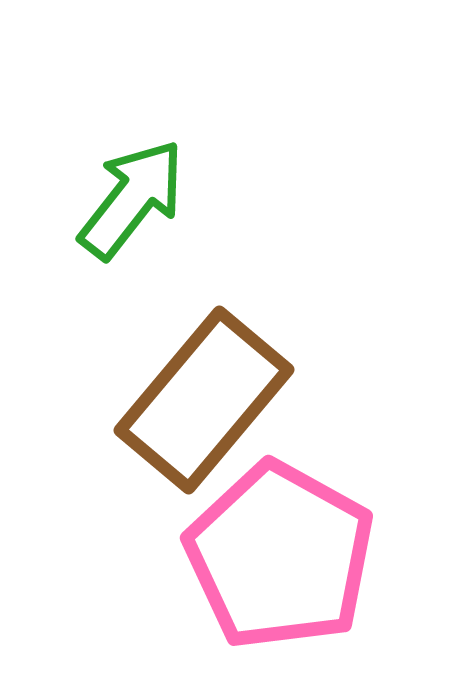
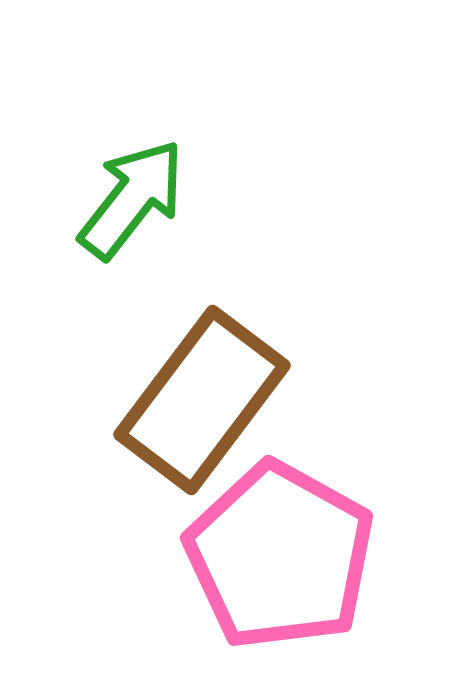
brown rectangle: moved 2 px left; rotated 3 degrees counterclockwise
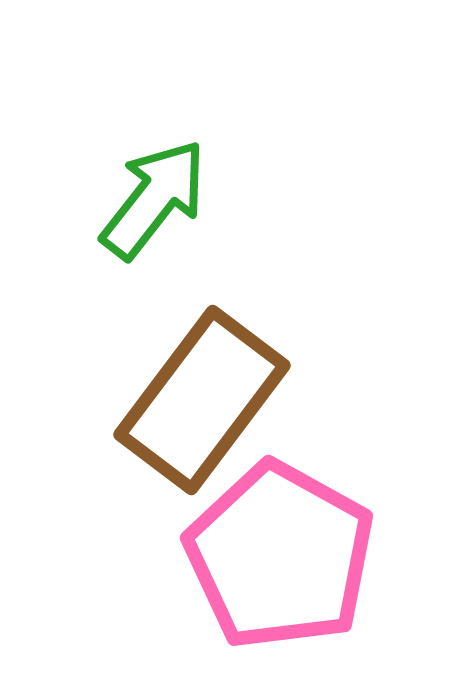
green arrow: moved 22 px right
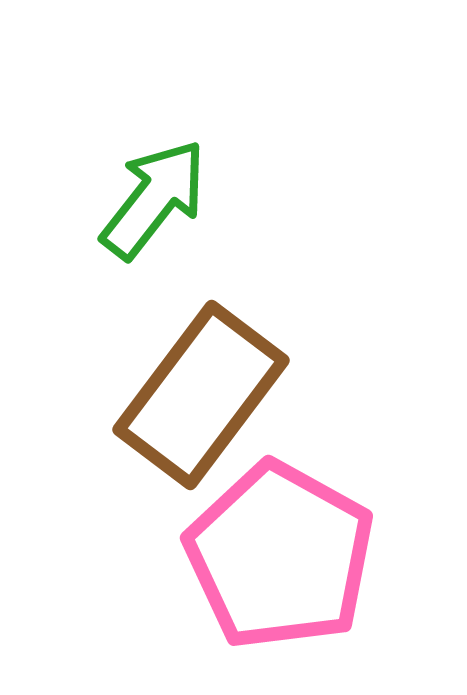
brown rectangle: moved 1 px left, 5 px up
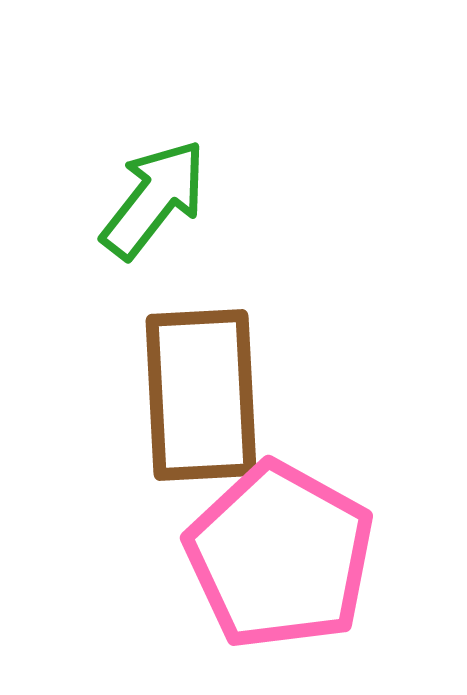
brown rectangle: rotated 40 degrees counterclockwise
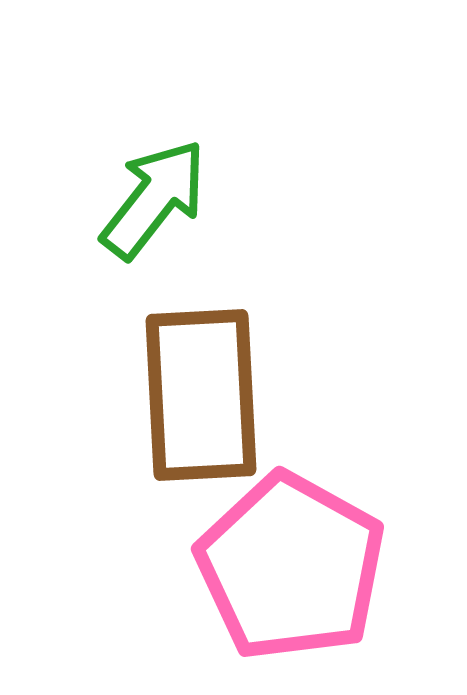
pink pentagon: moved 11 px right, 11 px down
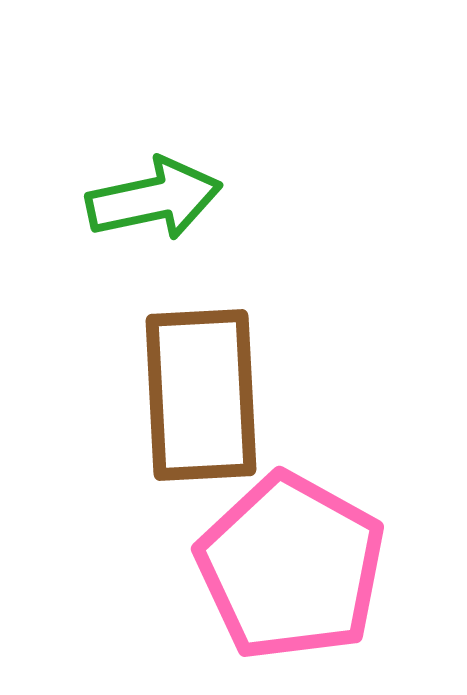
green arrow: rotated 40 degrees clockwise
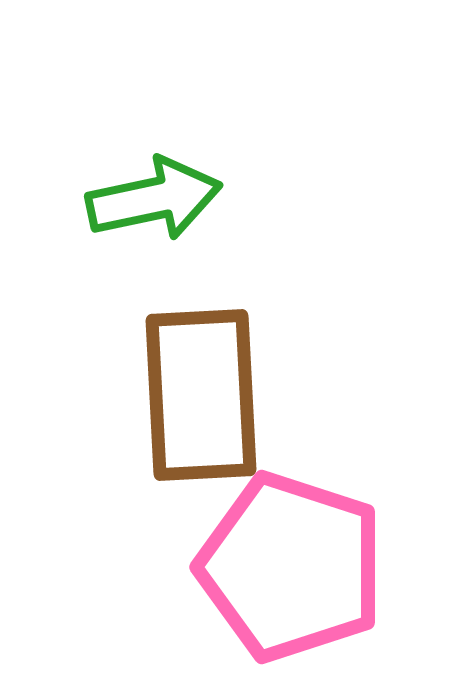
pink pentagon: rotated 11 degrees counterclockwise
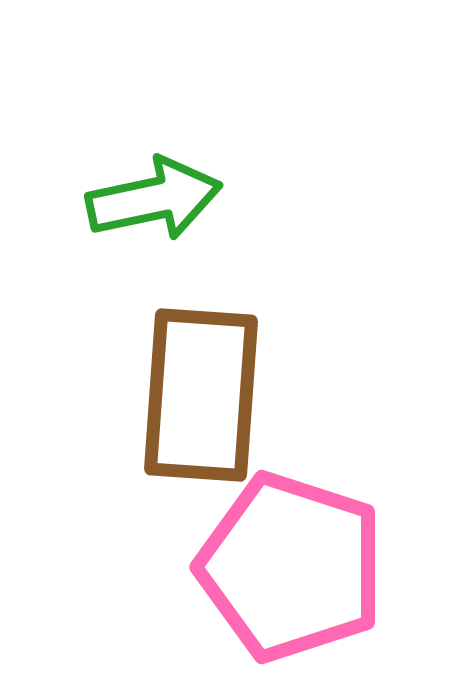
brown rectangle: rotated 7 degrees clockwise
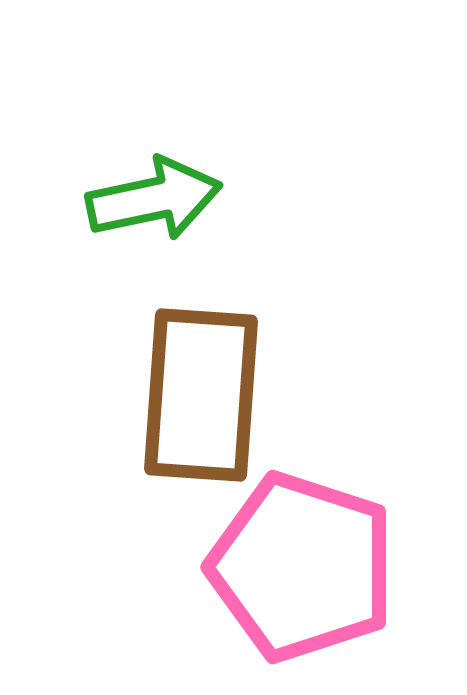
pink pentagon: moved 11 px right
